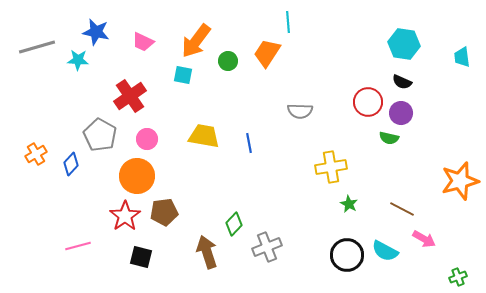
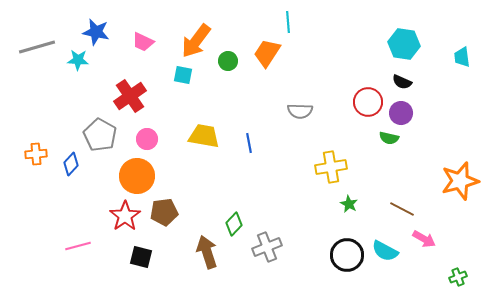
orange cross: rotated 25 degrees clockwise
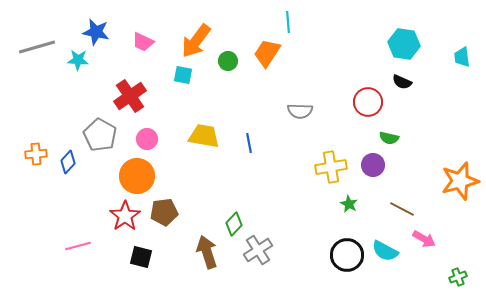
purple circle: moved 28 px left, 52 px down
blue diamond: moved 3 px left, 2 px up
gray cross: moved 9 px left, 3 px down; rotated 12 degrees counterclockwise
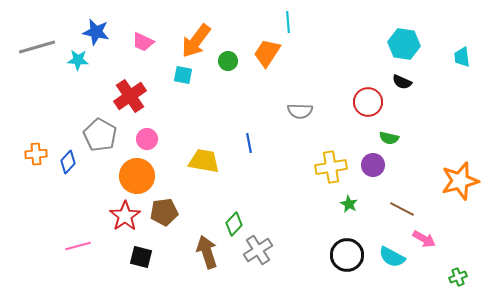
yellow trapezoid: moved 25 px down
cyan semicircle: moved 7 px right, 6 px down
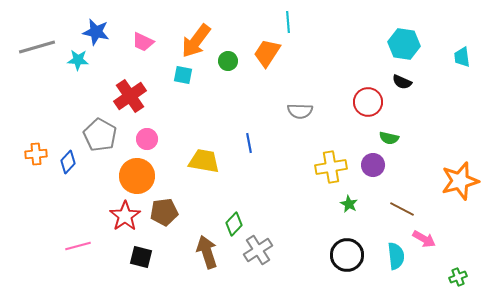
cyan semicircle: moved 4 px right, 1 px up; rotated 124 degrees counterclockwise
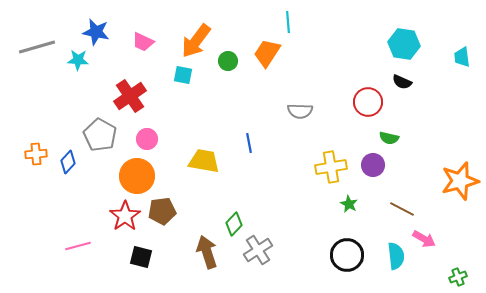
brown pentagon: moved 2 px left, 1 px up
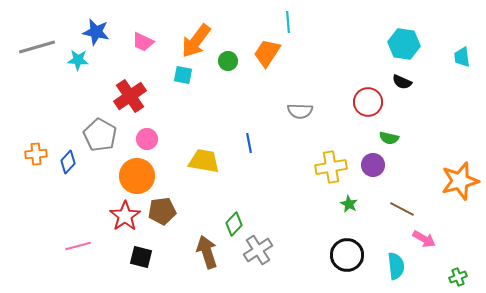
cyan semicircle: moved 10 px down
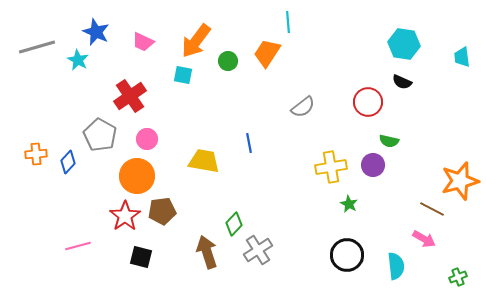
blue star: rotated 12 degrees clockwise
cyan star: rotated 25 degrees clockwise
gray semicircle: moved 3 px right, 4 px up; rotated 40 degrees counterclockwise
green semicircle: moved 3 px down
brown line: moved 30 px right
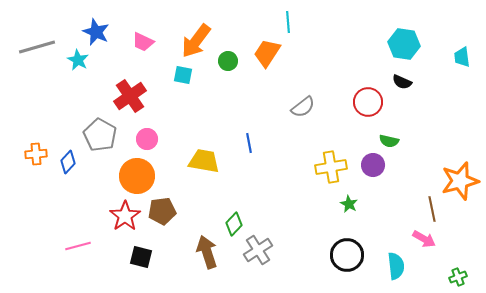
brown line: rotated 50 degrees clockwise
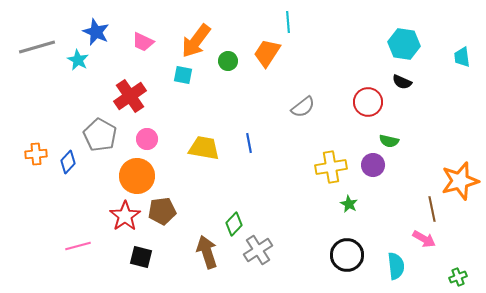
yellow trapezoid: moved 13 px up
